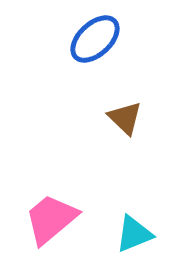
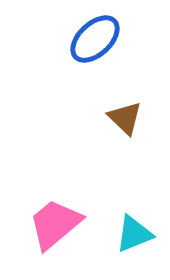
pink trapezoid: moved 4 px right, 5 px down
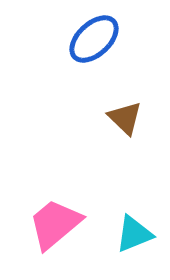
blue ellipse: moved 1 px left
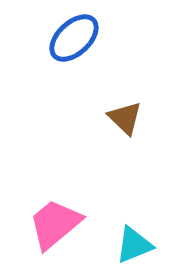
blue ellipse: moved 20 px left, 1 px up
cyan triangle: moved 11 px down
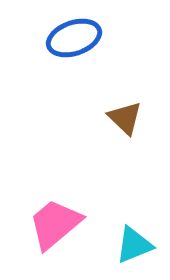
blue ellipse: rotated 24 degrees clockwise
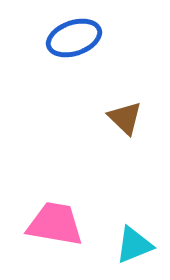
pink trapezoid: rotated 50 degrees clockwise
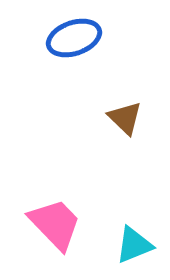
pink trapezoid: rotated 36 degrees clockwise
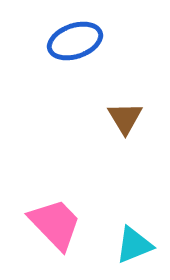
blue ellipse: moved 1 px right, 3 px down
brown triangle: rotated 15 degrees clockwise
